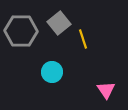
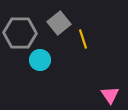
gray hexagon: moved 1 px left, 2 px down
cyan circle: moved 12 px left, 12 px up
pink triangle: moved 4 px right, 5 px down
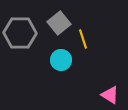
cyan circle: moved 21 px right
pink triangle: rotated 24 degrees counterclockwise
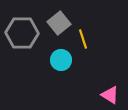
gray hexagon: moved 2 px right
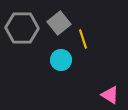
gray hexagon: moved 5 px up
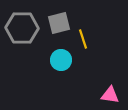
gray square: rotated 25 degrees clockwise
pink triangle: rotated 24 degrees counterclockwise
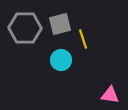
gray square: moved 1 px right, 1 px down
gray hexagon: moved 3 px right
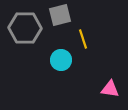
gray square: moved 9 px up
pink triangle: moved 6 px up
